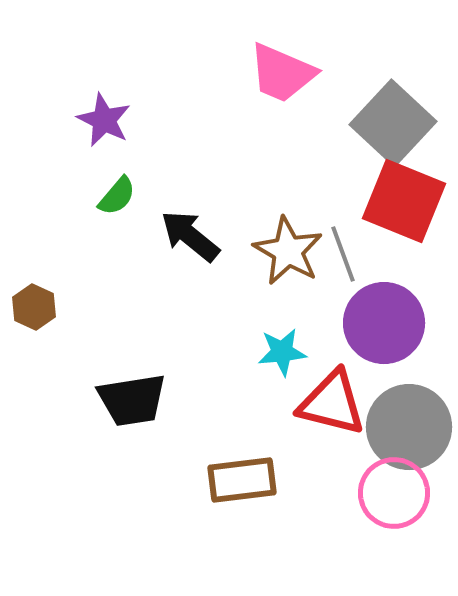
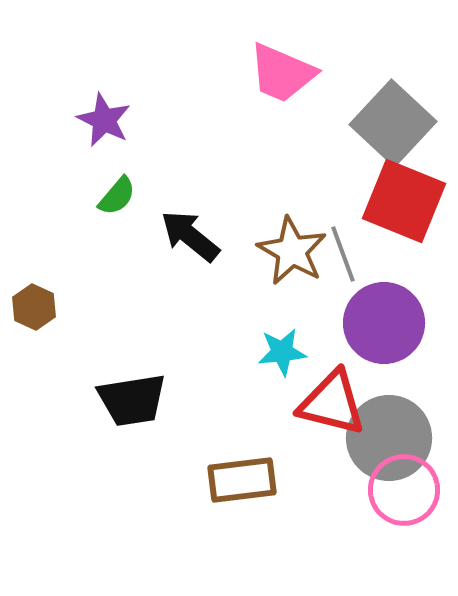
brown star: moved 4 px right
gray circle: moved 20 px left, 11 px down
pink circle: moved 10 px right, 3 px up
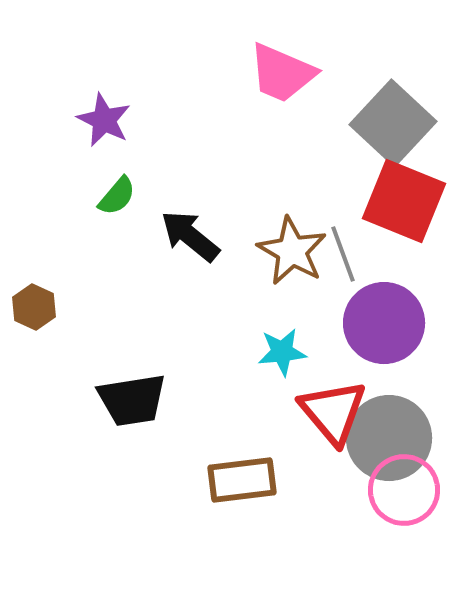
red triangle: moved 1 px right, 9 px down; rotated 36 degrees clockwise
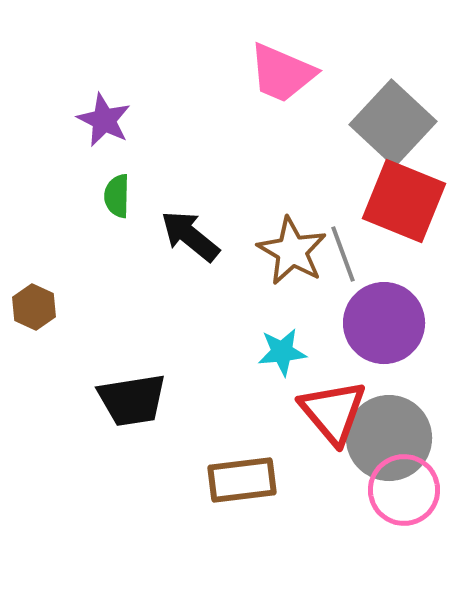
green semicircle: rotated 141 degrees clockwise
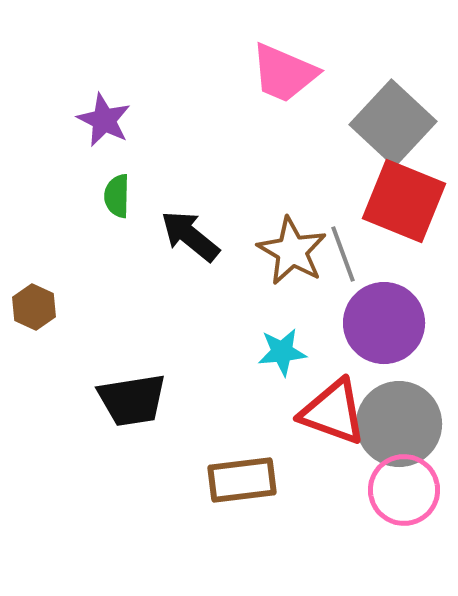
pink trapezoid: moved 2 px right
red triangle: rotated 30 degrees counterclockwise
gray circle: moved 10 px right, 14 px up
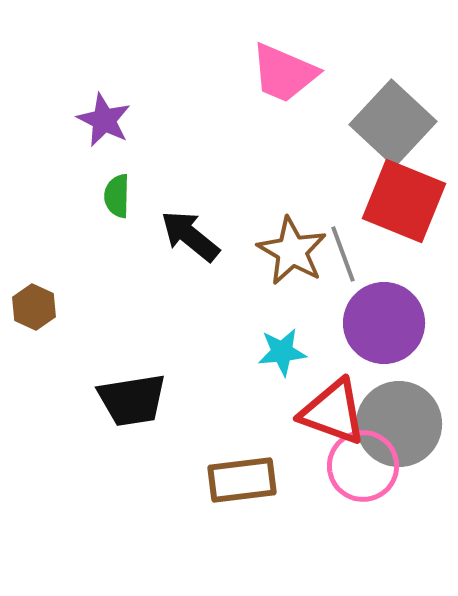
pink circle: moved 41 px left, 24 px up
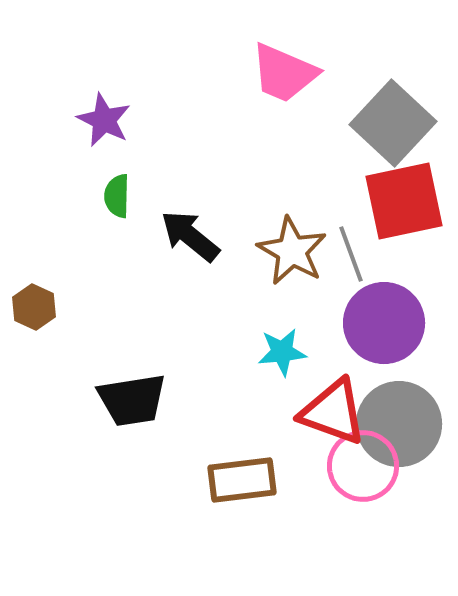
red square: rotated 34 degrees counterclockwise
gray line: moved 8 px right
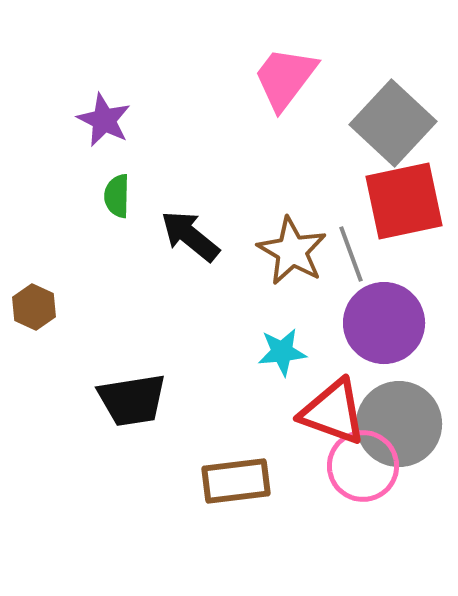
pink trapezoid: moved 1 px right, 5 px down; rotated 104 degrees clockwise
brown rectangle: moved 6 px left, 1 px down
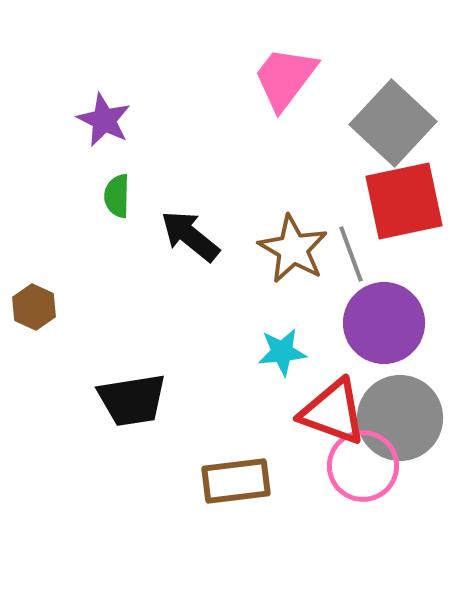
brown star: moved 1 px right, 2 px up
gray circle: moved 1 px right, 6 px up
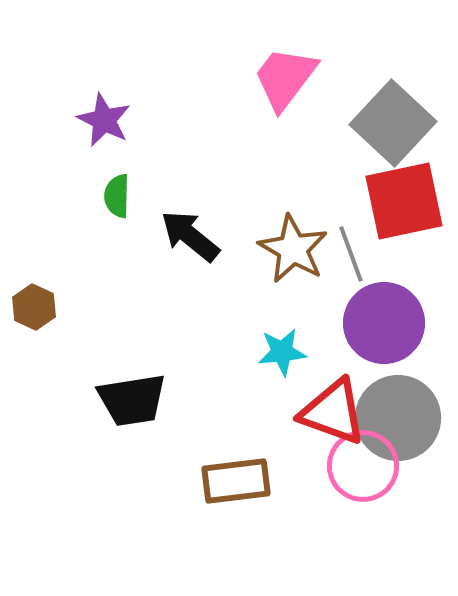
gray circle: moved 2 px left
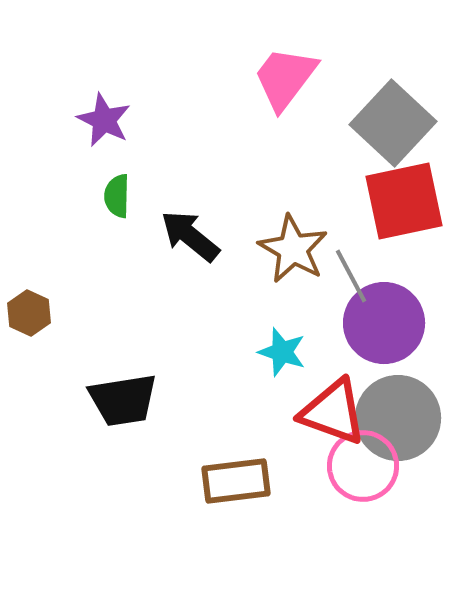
gray line: moved 22 px down; rotated 8 degrees counterclockwise
brown hexagon: moved 5 px left, 6 px down
cyan star: rotated 24 degrees clockwise
black trapezoid: moved 9 px left
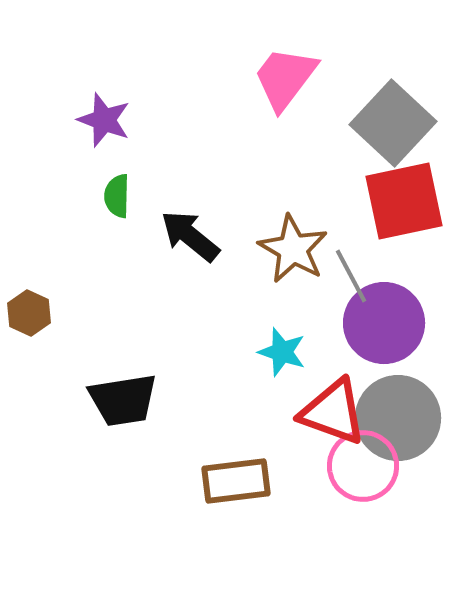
purple star: rotated 6 degrees counterclockwise
